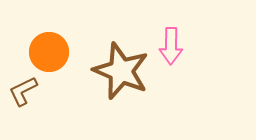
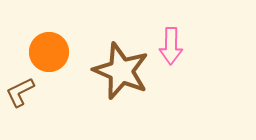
brown L-shape: moved 3 px left, 1 px down
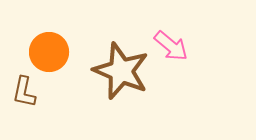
pink arrow: rotated 51 degrees counterclockwise
brown L-shape: moved 4 px right; rotated 52 degrees counterclockwise
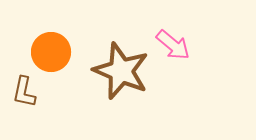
pink arrow: moved 2 px right, 1 px up
orange circle: moved 2 px right
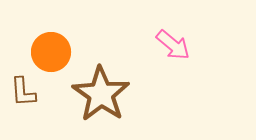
brown star: moved 20 px left, 23 px down; rotated 12 degrees clockwise
brown L-shape: moved 1 px left; rotated 16 degrees counterclockwise
